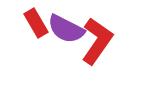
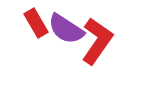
purple semicircle: rotated 6 degrees clockwise
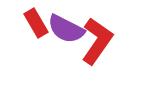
purple semicircle: rotated 6 degrees counterclockwise
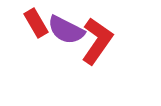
purple semicircle: moved 1 px down
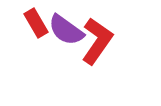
purple semicircle: rotated 9 degrees clockwise
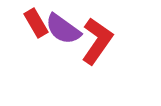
purple semicircle: moved 3 px left, 1 px up
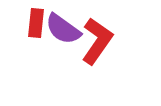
red rectangle: rotated 36 degrees clockwise
